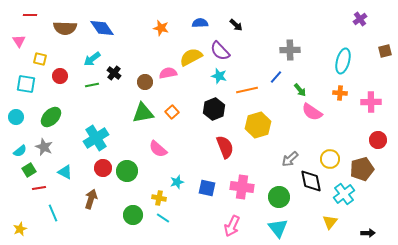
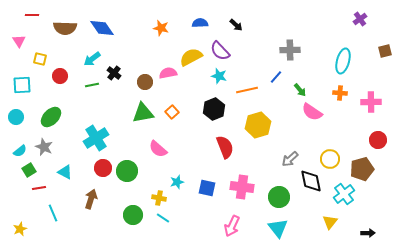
red line at (30, 15): moved 2 px right
cyan square at (26, 84): moved 4 px left, 1 px down; rotated 12 degrees counterclockwise
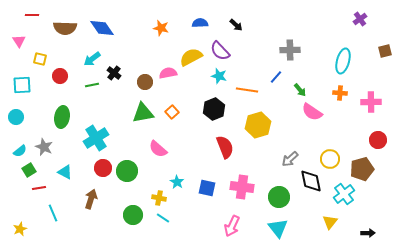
orange line at (247, 90): rotated 20 degrees clockwise
green ellipse at (51, 117): moved 11 px right; rotated 35 degrees counterclockwise
cyan star at (177, 182): rotated 24 degrees counterclockwise
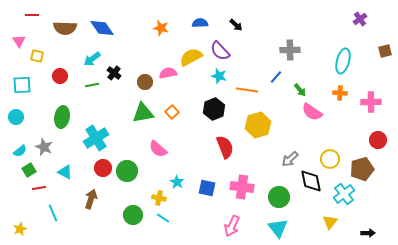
yellow square at (40, 59): moved 3 px left, 3 px up
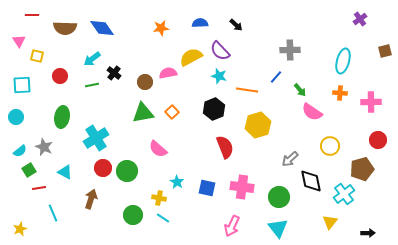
orange star at (161, 28): rotated 21 degrees counterclockwise
yellow circle at (330, 159): moved 13 px up
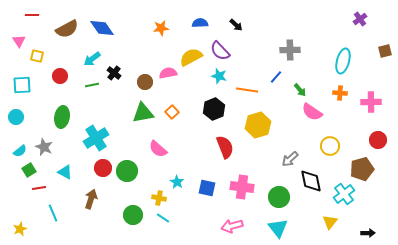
brown semicircle at (65, 28): moved 2 px right, 1 px down; rotated 30 degrees counterclockwise
pink arrow at (232, 226): rotated 50 degrees clockwise
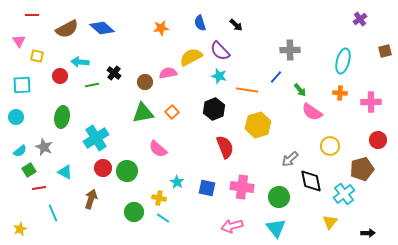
blue semicircle at (200, 23): rotated 105 degrees counterclockwise
blue diamond at (102, 28): rotated 15 degrees counterclockwise
cyan arrow at (92, 59): moved 12 px left, 3 px down; rotated 42 degrees clockwise
green circle at (133, 215): moved 1 px right, 3 px up
cyan triangle at (278, 228): moved 2 px left
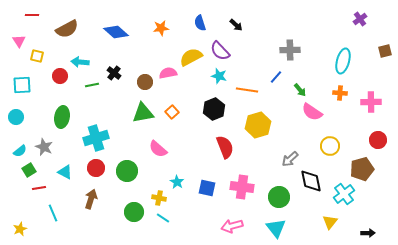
blue diamond at (102, 28): moved 14 px right, 4 px down
cyan cross at (96, 138): rotated 15 degrees clockwise
red circle at (103, 168): moved 7 px left
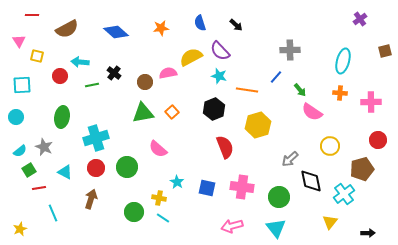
green circle at (127, 171): moved 4 px up
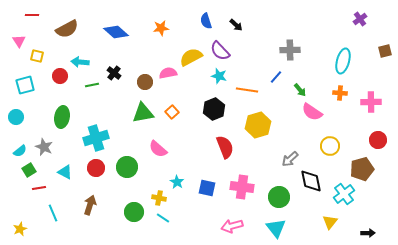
blue semicircle at (200, 23): moved 6 px right, 2 px up
cyan square at (22, 85): moved 3 px right; rotated 12 degrees counterclockwise
brown arrow at (91, 199): moved 1 px left, 6 px down
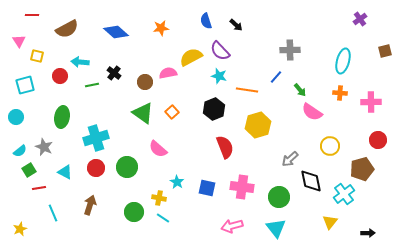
green triangle at (143, 113): rotated 45 degrees clockwise
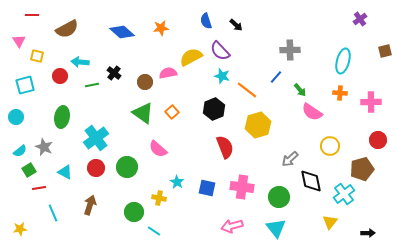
blue diamond at (116, 32): moved 6 px right
cyan star at (219, 76): moved 3 px right
orange line at (247, 90): rotated 30 degrees clockwise
cyan cross at (96, 138): rotated 20 degrees counterclockwise
cyan line at (163, 218): moved 9 px left, 13 px down
yellow star at (20, 229): rotated 16 degrees clockwise
